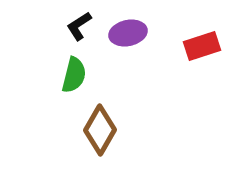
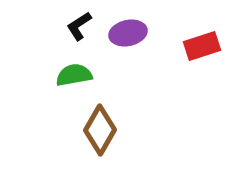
green semicircle: rotated 114 degrees counterclockwise
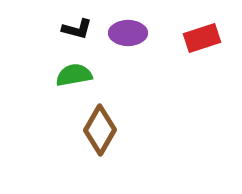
black L-shape: moved 2 px left, 3 px down; rotated 132 degrees counterclockwise
purple ellipse: rotated 12 degrees clockwise
red rectangle: moved 8 px up
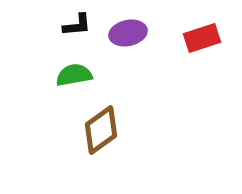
black L-shape: moved 4 px up; rotated 20 degrees counterclockwise
purple ellipse: rotated 12 degrees counterclockwise
brown diamond: moved 1 px right; rotated 24 degrees clockwise
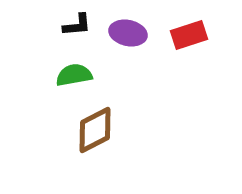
purple ellipse: rotated 24 degrees clockwise
red rectangle: moved 13 px left, 3 px up
brown diamond: moved 6 px left; rotated 9 degrees clockwise
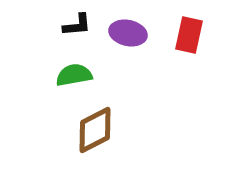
red rectangle: rotated 60 degrees counterclockwise
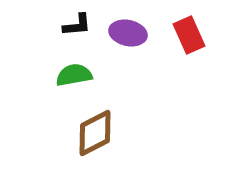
red rectangle: rotated 36 degrees counterclockwise
brown diamond: moved 3 px down
